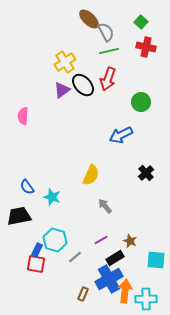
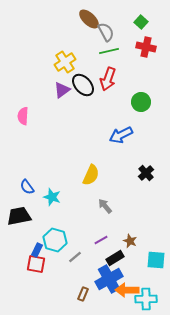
orange arrow: moved 2 px right, 1 px up; rotated 95 degrees counterclockwise
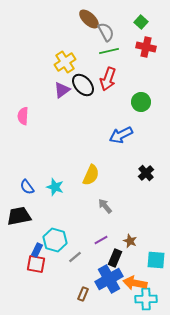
cyan star: moved 3 px right, 10 px up
black rectangle: rotated 36 degrees counterclockwise
orange arrow: moved 8 px right, 7 px up; rotated 10 degrees clockwise
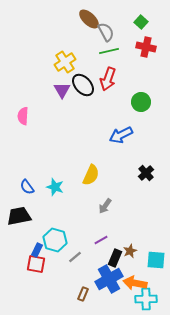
purple triangle: rotated 24 degrees counterclockwise
gray arrow: rotated 105 degrees counterclockwise
brown star: moved 10 px down; rotated 24 degrees clockwise
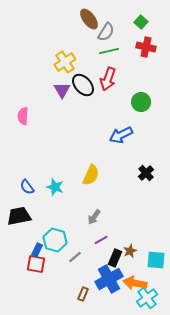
brown ellipse: rotated 10 degrees clockwise
gray semicircle: rotated 60 degrees clockwise
gray arrow: moved 11 px left, 11 px down
cyan cross: moved 1 px right, 1 px up; rotated 35 degrees counterclockwise
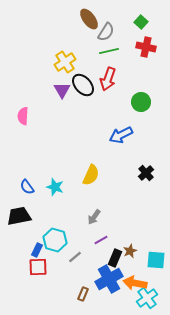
red square: moved 2 px right, 3 px down; rotated 12 degrees counterclockwise
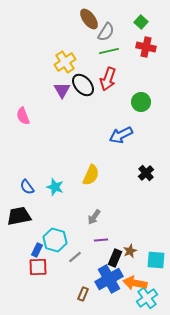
pink semicircle: rotated 24 degrees counterclockwise
purple line: rotated 24 degrees clockwise
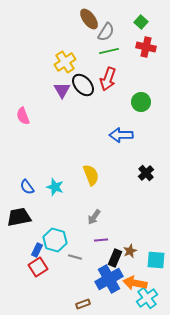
blue arrow: rotated 25 degrees clockwise
yellow semicircle: rotated 45 degrees counterclockwise
black trapezoid: moved 1 px down
gray line: rotated 56 degrees clockwise
red square: rotated 30 degrees counterclockwise
brown rectangle: moved 10 px down; rotated 48 degrees clockwise
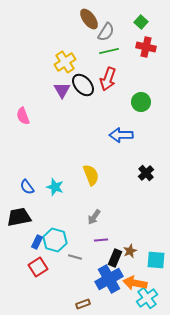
blue rectangle: moved 8 px up
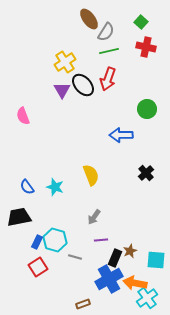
green circle: moved 6 px right, 7 px down
